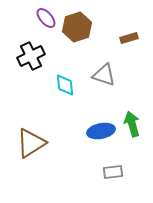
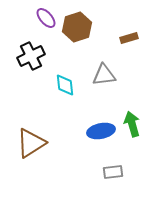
gray triangle: rotated 25 degrees counterclockwise
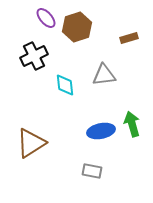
black cross: moved 3 px right
gray rectangle: moved 21 px left, 1 px up; rotated 18 degrees clockwise
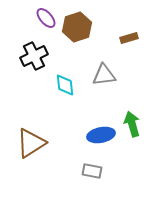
blue ellipse: moved 4 px down
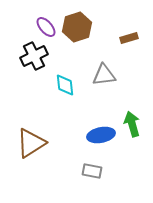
purple ellipse: moved 9 px down
